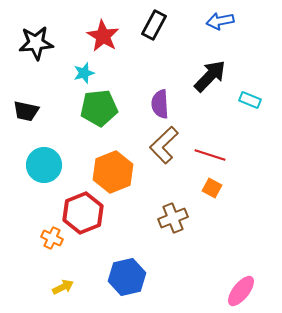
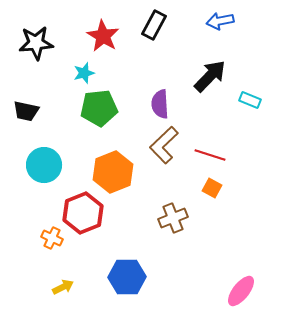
blue hexagon: rotated 12 degrees clockwise
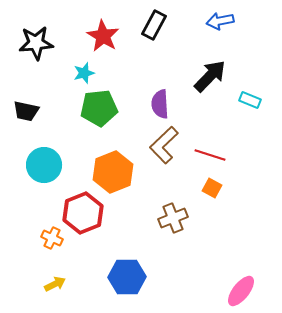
yellow arrow: moved 8 px left, 3 px up
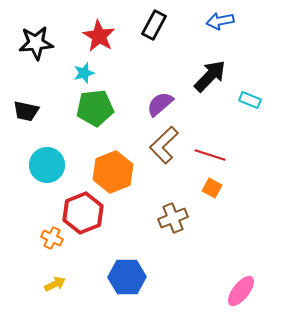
red star: moved 4 px left
purple semicircle: rotated 52 degrees clockwise
green pentagon: moved 4 px left
cyan circle: moved 3 px right
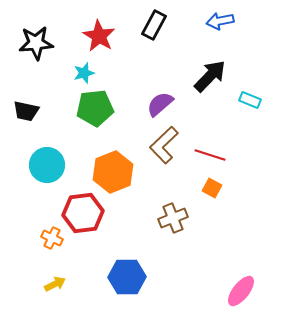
red hexagon: rotated 15 degrees clockwise
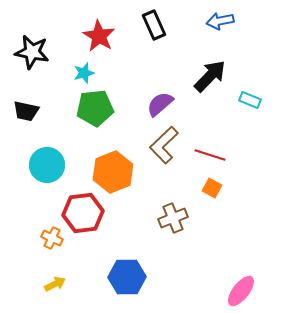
black rectangle: rotated 52 degrees counterclockwise
black star: moved 4 px left, 9 px down; rotated 16 degrees clockwise
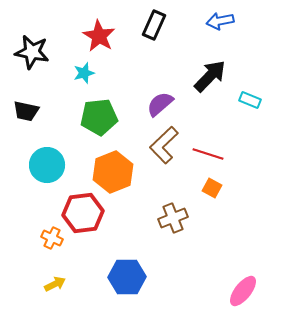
black rectangle: rotated 48 degrees clockwise
green pentagon: moved 4 px right, 9 px down
red line: moved 2 px left, 1 px up
pink ellipse: moved 2 px right
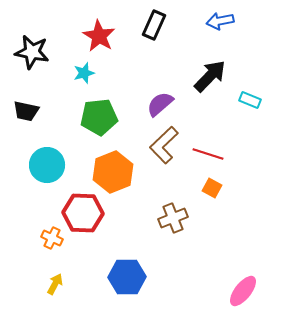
red hexagon: rotated 9 degrees clockwise
yellow arrow: rotated 35 degrees counterclockwise
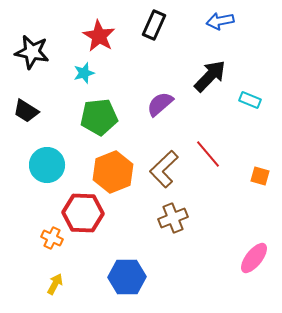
black trapezoid: rotated 20 degrees clockwise
brown L-shape: moved 24 px down
red line: rotated 32 degrees clockwise
orange square: moved 48 px right, 12 px up; rotated 12 degrees counterclockwise
pink ellipse: moved 11 px right, 33 px up
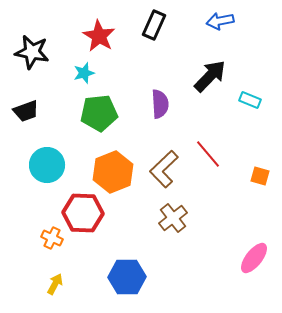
purple semicircle: rotated 128 degrees clockwise
black trapezoid: rotated 52 degrees counterclockwise
green pentagon: moved 4 px up
brown cross: rotated 16 degrees counterclockwise
